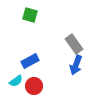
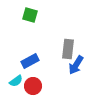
gray rectangle: moved 6 px left, 5 px down; rotated 42 degrees clockwise
blue arrow: rotated 12 degrees clockwise
red circle: moved 1 px left
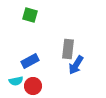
cyan semicircle: rotated 24 degrees clockwise
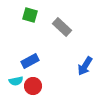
gray rectangle: moved 6 px left, 22 px up; rotated 54 degrees counterclockwise
blue arrow: moved 9 px right, 1 px down
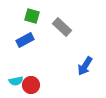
green square: moved 2 px right, 1 px down
blue rectangle: moved 5 px left, 21 px up
red circle: moved 2 px left, 1 px up
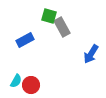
green square: moved 17 px right
gray rectangle: rotated 18 degrees clockwise
blue arrow: moved 6 px right, 12 px up
cyan semicircle: rotated 48 degrees counterclockwise
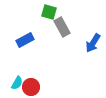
green square: moved 4 px up
blue arrow: moved 2 px right, 11 px up
cyan semicircle: moved 1 px right, 2 px down
red circle: moved 2 px down
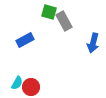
gray rectangle: moved 2 px right, 6 px up
blue arrow: rotated 18 degrees counterclockwise
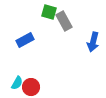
blue arrow: moved 1 px up
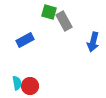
cyan semicircle: rotated 40 degrees counterclockwise
red circle: moved 1 px left, 1 px up
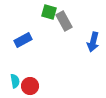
blue rectangle: moved 2 px left
cyan semicircle: moved 2 px left, 2 px up
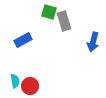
gray rectangle: rotated 12 degrees clockwise
